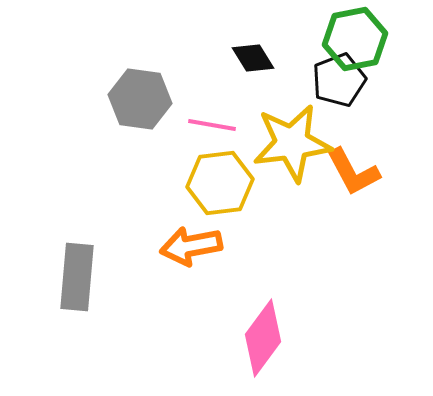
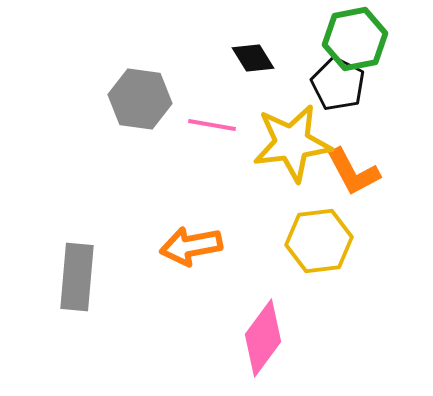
black pentagon: moved 1 px left, 4 px down; rotated 24 degrees counterclockwise
yellow hexagon: moved 99 px right, 58 px down
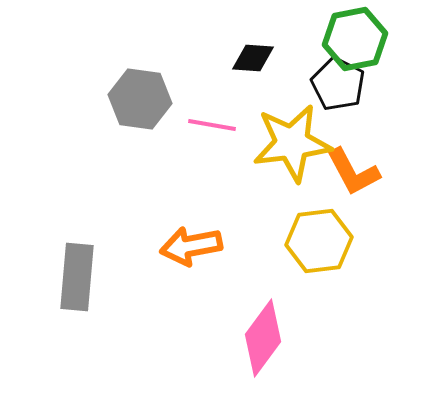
black diamond: rotated 54 degrees counterclockwise
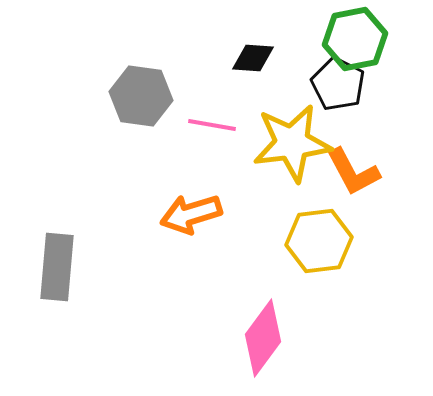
gray hexagon: moved 1 px right, 3 px up
orange arrow: moved 32 px up; rotated 6 degrees counterclockwise
gray rectangle: moved 20 px left, 10 px up
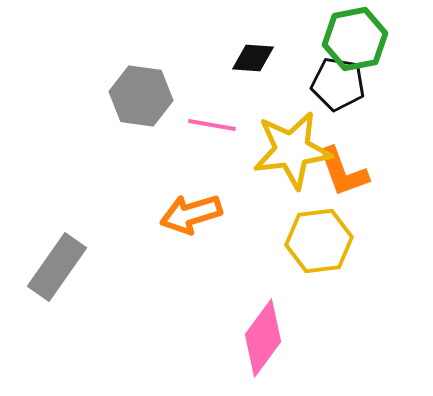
black pentagon: rotated 18 degrees counterclockwise
yellow star: moved 7 px down
orange L-shape: moved 10 px left; rotated 8 degrees clockwise
gray rectangle: rotated 30 degrees clockwise
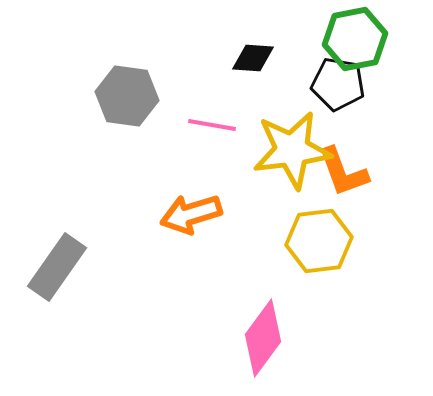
gray hexagon: moved 14 px left
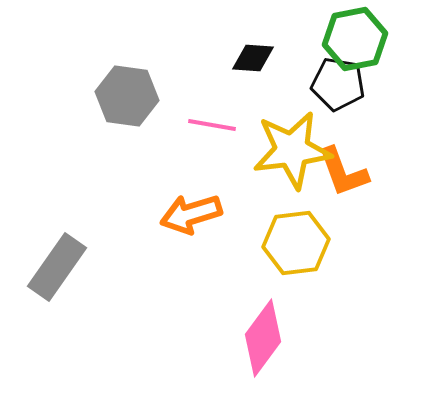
yellow hexagon: moved 23 px left, 2 px down
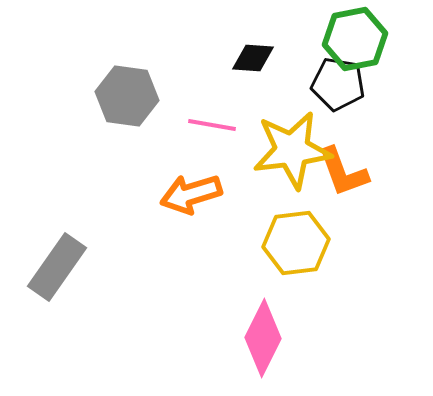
orange arrow: moved 20 px up
pink diamond: rotated 10 degrees counterclockwise
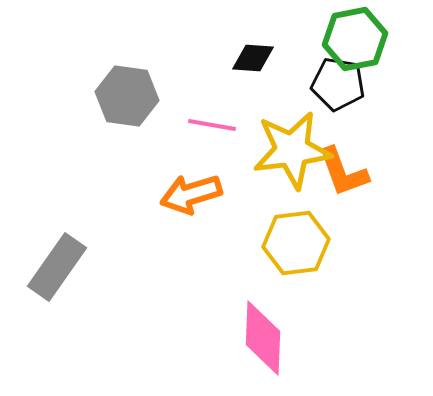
pink diamond: rotated 24 degrees counterclockwise
